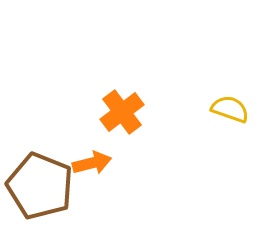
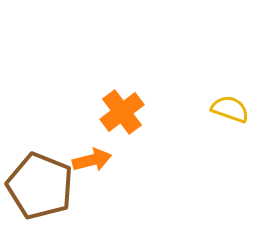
orange arrow: moved 3 px up
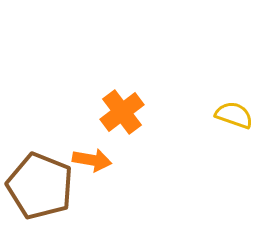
yellow semicircle: moved 4 px right, 6 px down
orange arrow: rotated 24 degrees clockwise
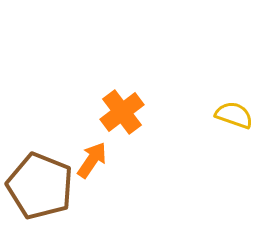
orange arrow: rotated 66 degrees counterclockwise
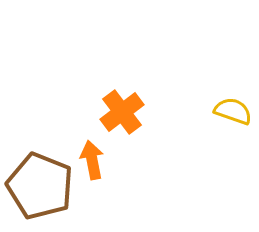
yellow semicircle: moved 1 px left, 4 px up
orange arrow: rotated 45 degrees counterclockwise
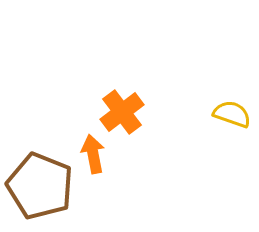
yellow semicircle: moved 1 px left, 3 px down
orange arrow: moved 1 px right, 6 px up
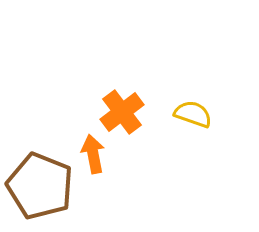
yellow semicircle: moved 39 px left
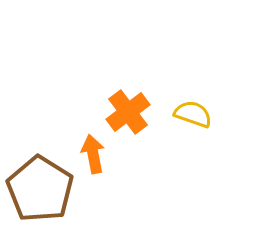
orange cross: moved 6 px right
brown pentagon: moved 3 px down; rotated 10 degrees clockwise
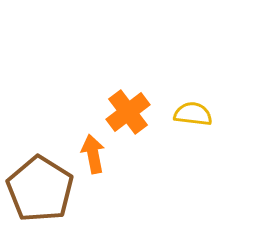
yellow semicircle: rotated 12 degrees counterclockwise
